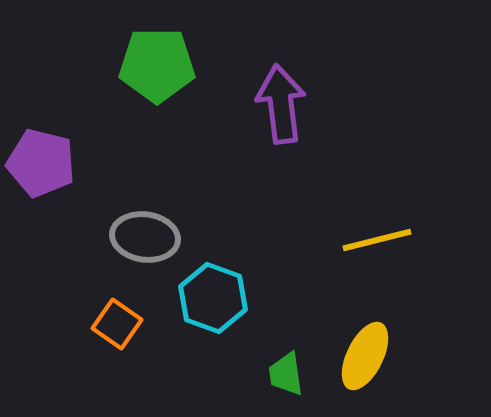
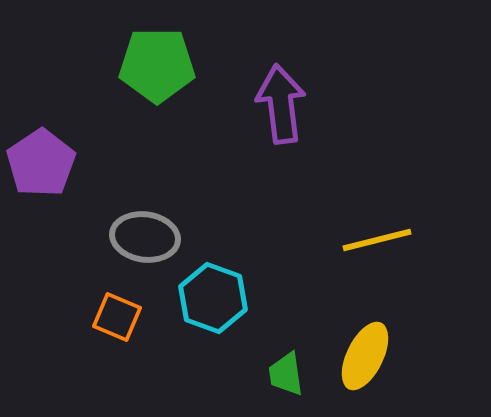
purple pentagon: rotated 24 degrees clockwise
orange square: moved 7 px up; rotated 12 degrees counterclockwise
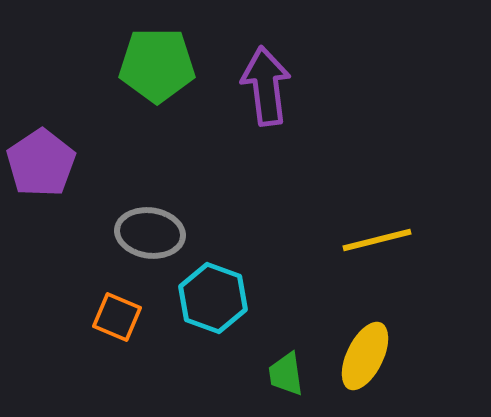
purple arrow: moved 15 px left, 18 px up
gray ellipse: moved 5 px right, 4 px up
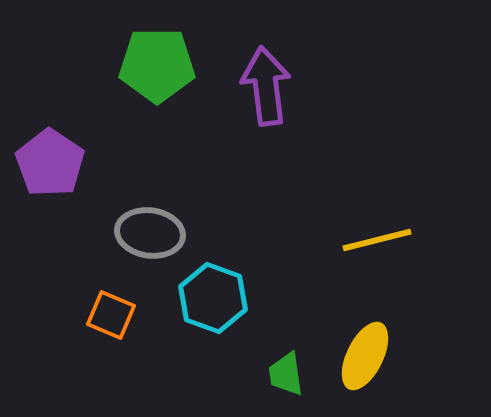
purple pentagon: moved 9 px right; rotated 4 degrees counterclockwise
orange square: moved 6 px left, 2 px up
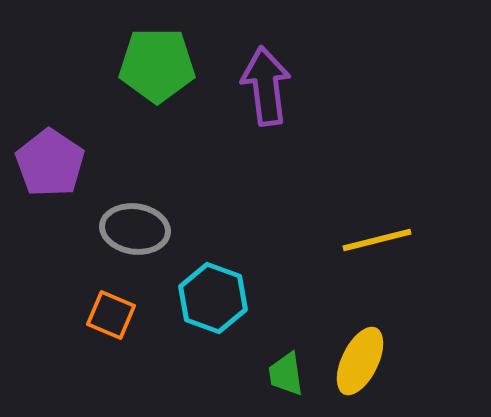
gray ellipse: moved 15 px left, 4 px up
yellow ellipse: moved 5 px left, 5 px down
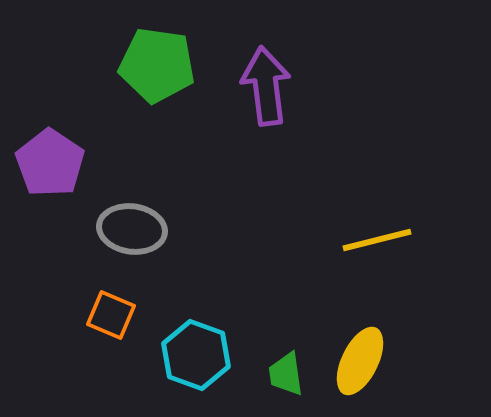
green pentagon: rotated 8 degrees clockwise
gray ellipse: moved 3 px left
cyan hexagon: moved 17 px left, 57 px down
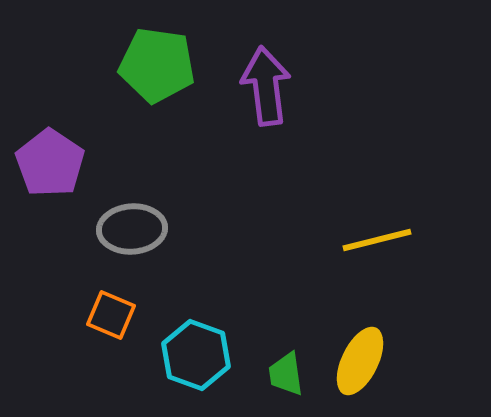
gray ellipse: rotated 12 degrees counterclockwise
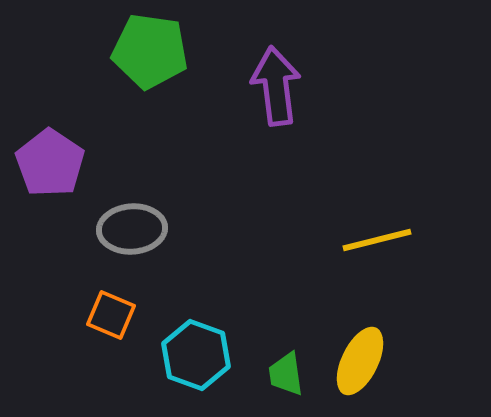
green pentagon: moved 7 px left, 14 px up
purple arrow: moved 10 px right
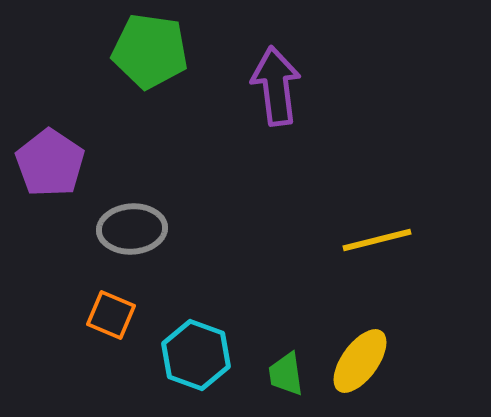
yellow ellipse: rotated 10 degrees clockwise
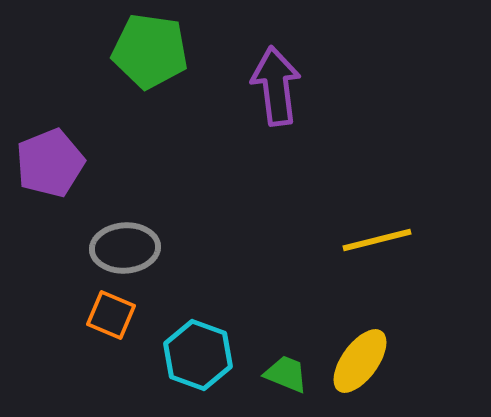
purple pentagon: rotated 16 degrees clockwise
gray ellipse: moved 7 px left, 19 px down
cyan hexagon: moved 2 px right
green trapezoid: rotated 120 degrees clockwise
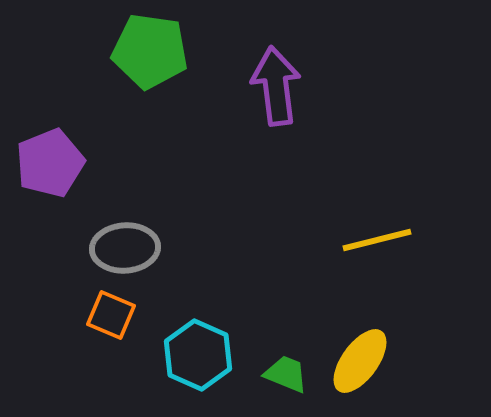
cyan hexagon: rotated 4 degrees clockwise
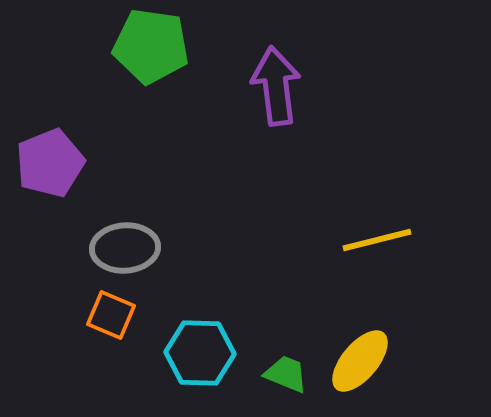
green pentagon: moved 1 px right, 5 px up
cyan hexagon: moved 2 px right, 2 px up; rotated 22 degrees counterclockwise
yellow ellipse: rotated 4 degrees clockwise
